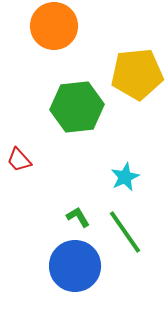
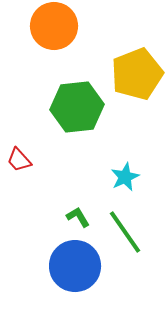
yellow pentagon: rotated 15 degrees counterclockwise
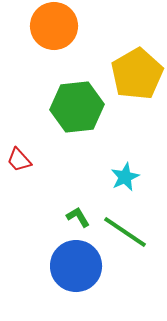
yellow pentagon: rotated 9 degrees counterclockwise
green line: rotated 21 degrees counterclockwise
blue circle: moved 1 px right
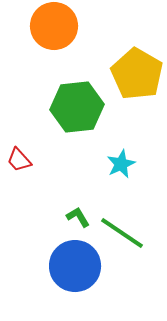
yellow pentagon: rotated 12 degrees counterclockwise
cyan star: moved 4 px left, 13 px up
green line: moved 3 px left, 1 px down
blue circle: moved 1 px left
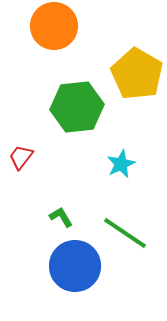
red trapezoid: moved 2 px right, 3 px up; rotated 80 degrees clockwise
green L-shape: moved 17 px left
green line: moved 3 px right
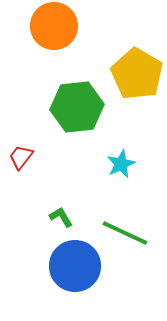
green line: rotated 9 degrees counterclockwise
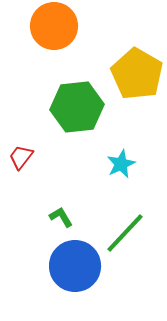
green line: rotated 72 degrees counterclockwise
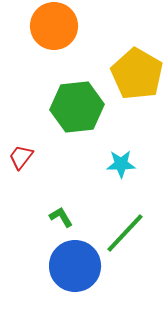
cyan star: rotated 24 degrees clockwise
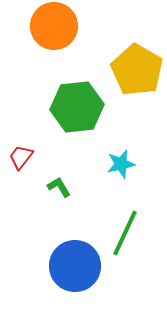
yellow pentagon: moved 4 px up
cyan star: rotated 12 degrees counterclockwise
green L-shape: moved 2 px left, 30 px up
green line: rotated 18 degrees counterclockwise
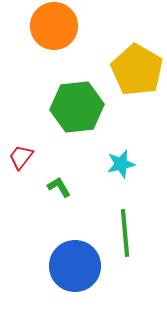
green line: rotated 30 degrees counterclockwise
